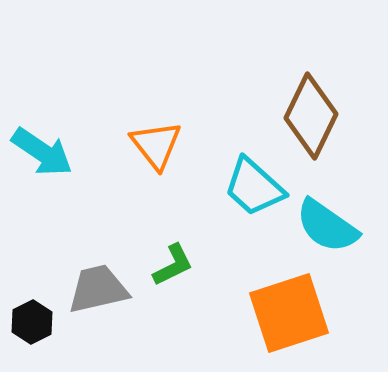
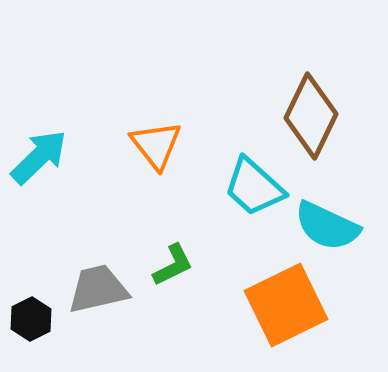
cyan arrow: moved 3 px left, 5 px down; rotated 78 degrees counterclockwise
cyan semicircle: rotated 10 degrees counterclockwise
orange square: moved 3 px left, 8 px up; rotated 8 degrees counterclockwise
black hexagon: moved 1 px left, 3 px up
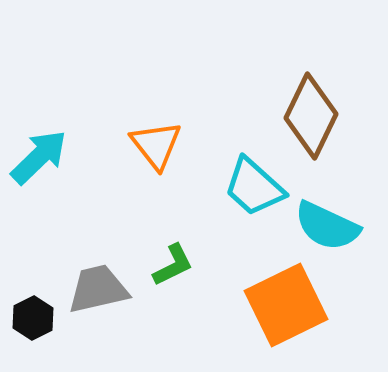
black hexagon: moved 2 px right, 1 px up
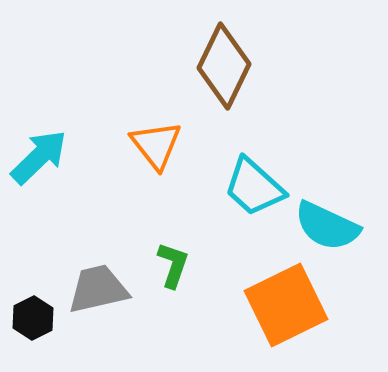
brown diamond: moved 87 px left, 50 px up
green L-shape: rotated 45 degrees counterclockwise
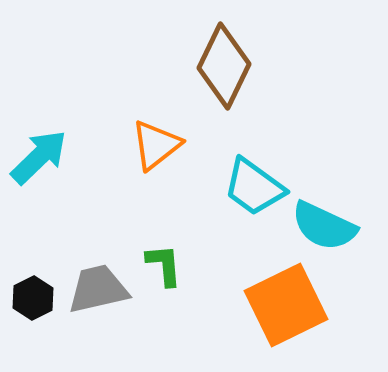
orange triangle: rotated 30 degrees clockwise
cyan trapezoid: rotated 6 degrees counterclockwise
cyan semicircle: moved 3 px left
green L-shape: moved 9 px left; rotated 24 degrees counterclockwise
black hexagon: moved 20 px up
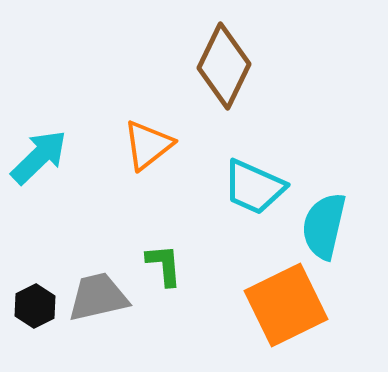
orange triangle: moved 8 px left
cyan trapezoid: rotated 12 degrees counterclockwise
cyan semicircle: rotated 78 degrees clockwise
gray trapezoid: moved 8 px down
black hexagon: moved 2 px right, 8 px down
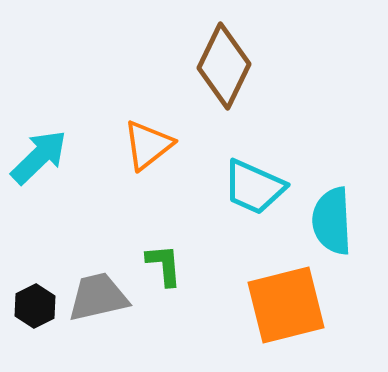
cyan semicircle: moved 8 px right, 5 px up; rotated 16 degrees counterclockwise
orange square: rotated 12 degrees clockwise
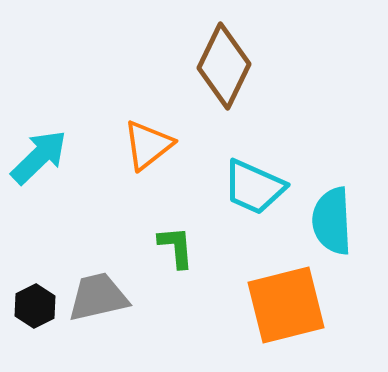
green L-shape: moved 12 px right, 18 px up
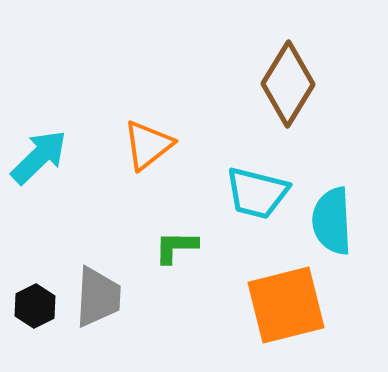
brown diamond: moved 64 px right, 18 px down; rotated 6 degrees clockwise
cyan trapezoid: moved 3 px right, 6 px down; rotated 10 degrees counterclockwise
green L-shape: rotated 84 degrees counterclockwise
gray trapezoid: rotated 106 degrees clockwise
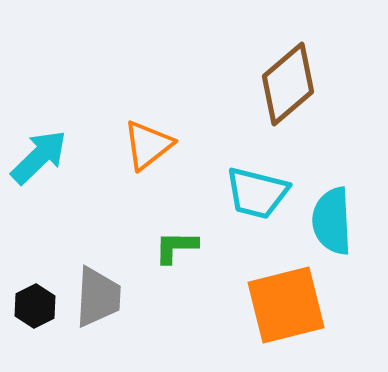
brown diamond: rotated 18 degrees clockwise
